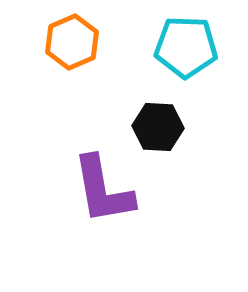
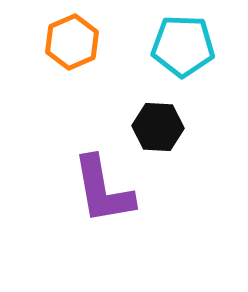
cyan pentagon: moved 3 px left, 1 px up
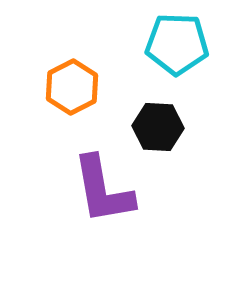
orange hexagon: moved 45 px down; rotated 4 degrees counterclockwise
cyan pentagon: moved 6 px left, 2 px up
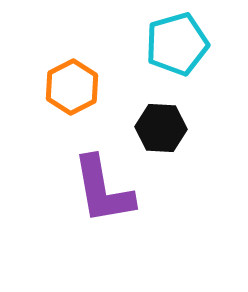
cyan pentagon: rotated 18 degrees counterclockwise
black hexagon: moved 3 px right, 1 px down
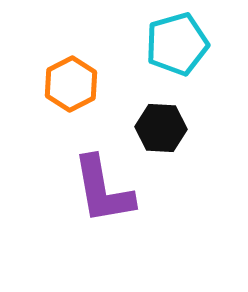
orange hexagon: moved 1 px left, 3 px up
